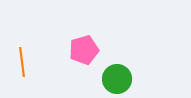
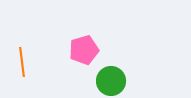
green circle: moved 6 px left, 2 px down
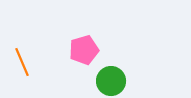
orange line: rotated 16 degrees counterclockwise
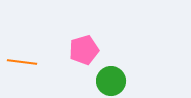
orange line: rotated 60 degrees counterclockwise
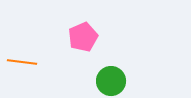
pink pentagon: moved 1 px left, 13 px up; rotated 8 degrees counterclockwise
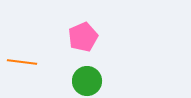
green circle: moved 24 px left
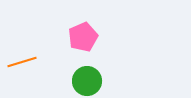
orange line: rotated 24 degrees counterclockwise
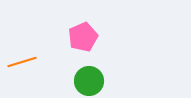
green circle: moved 2 px right
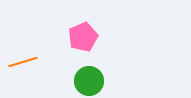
orange line: moved 1 px right
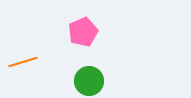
pink pentagon: moved 5 px up
